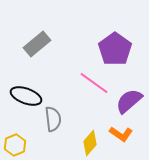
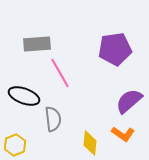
gray rectangle: rotated 36 degrees clockwise
purple pentagon: rotated 28 degrees clockwise
pink line: moved 34 px left, 10 px up; rotated 24 degrees clockwise
black ellipse: moved 2 px left
orange L-shape: moved 2 px right
yellow diamond: rotated 35 degrees counterclockwise
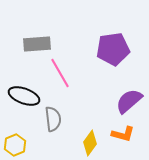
purple pentagon: moved 2 px left
orange L-shape: rotated 20 degrees counterclockwise
yellow diamond: rotated 30 degrees clockwise
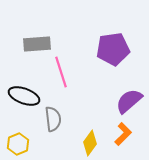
pink line: moved 1 px right, 1 px up; rotated 12 degrees clockwise
orange L-shape: rotated 60 degrees counterclockwise
yellow hexagon: moved 3 px right, 1 px up
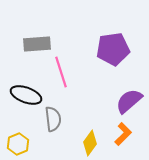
black ellipse: moved 2 px right, 1 px up
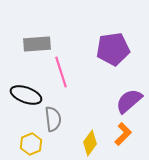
yellow hexagon: moved 13 px right
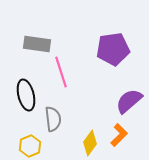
gray rectangle: rotated 12 degrees clockwise
black ellipse: rotated 56 degrees clockwise
orange L-shape: moved 4 px left, 1 px down
yellow hexagon: moved 1 px left, 2 px down
